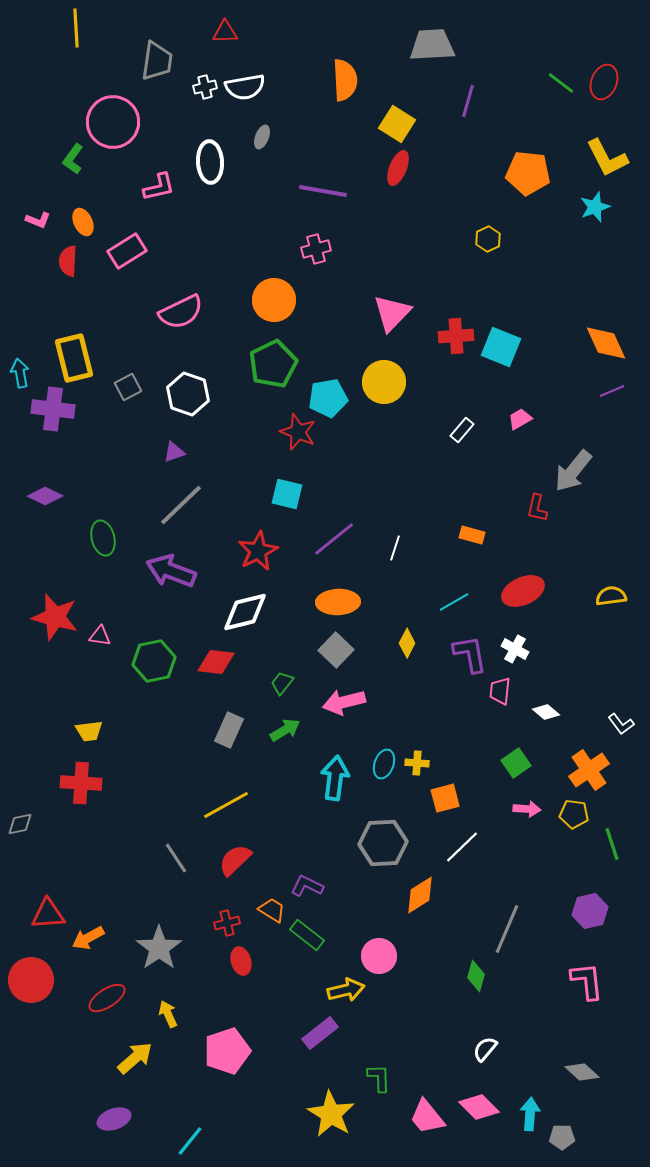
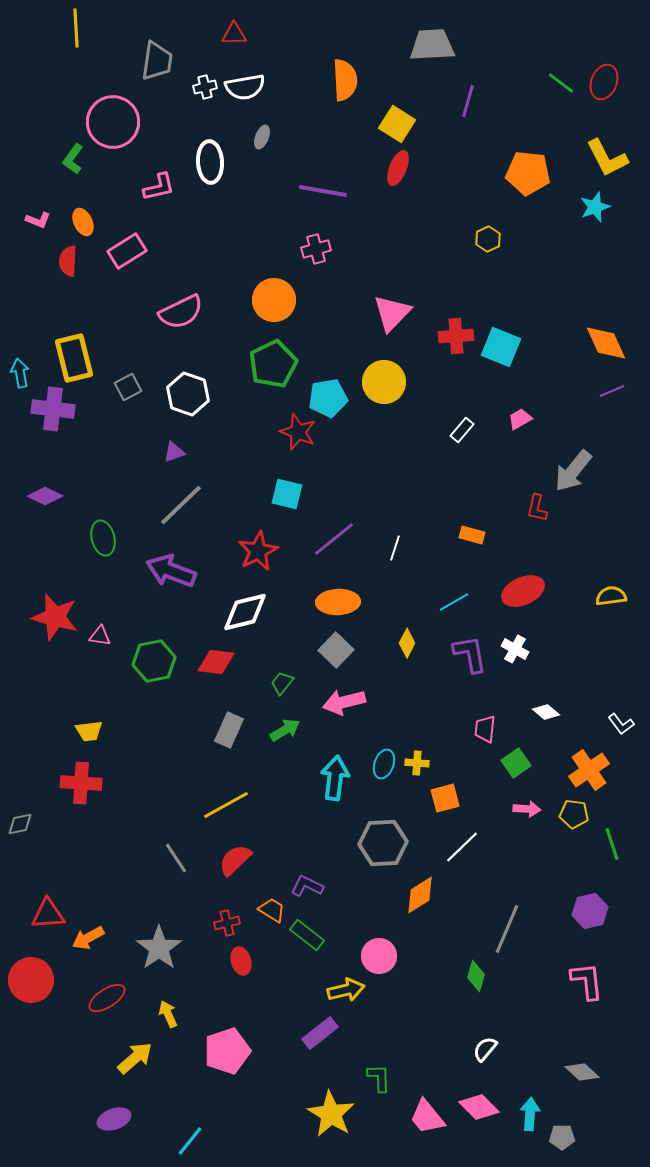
red triangle at (225, 32): moved 9 px right, 2 px down
pink trapezoid at (500, 691): moved 15 px left, 38 px down
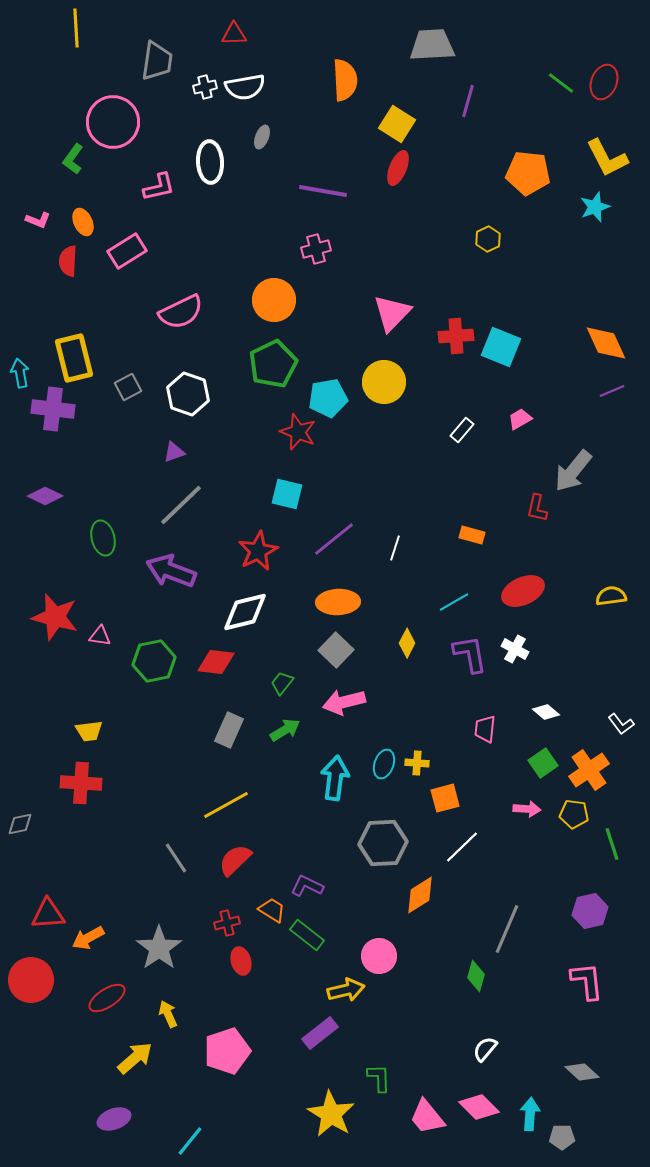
green square at (516, 763): moved 27 px right
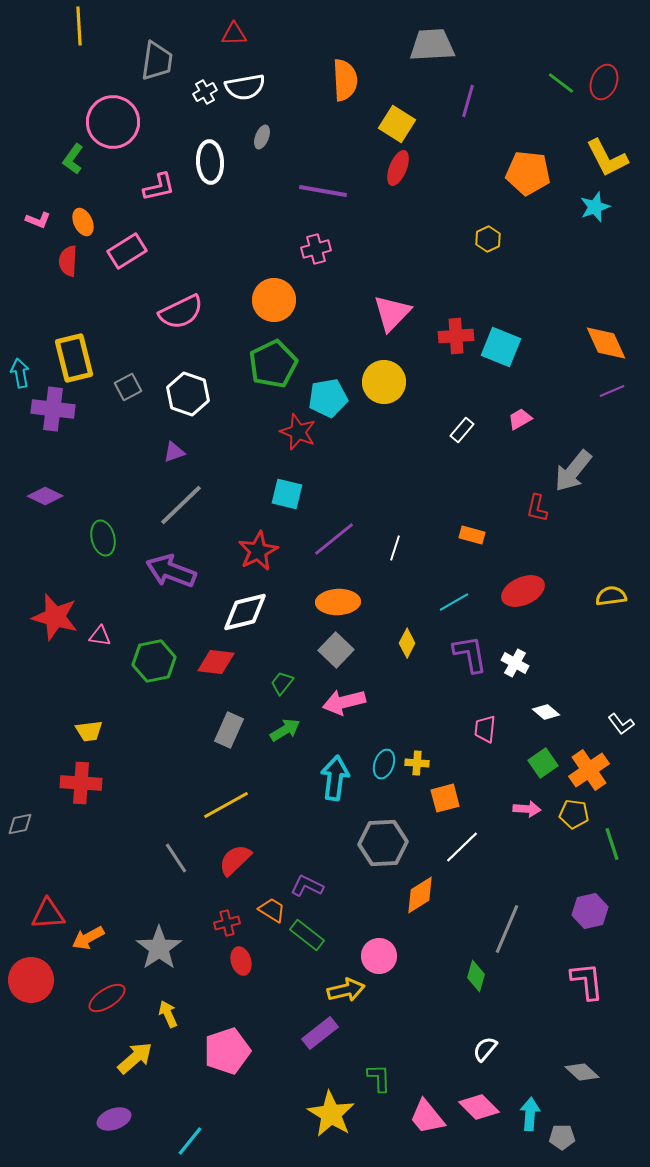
yellow line at (76, 28): moved 3 px right, 2 px up
white cross at (205, 87): moved 5 px down; rotated 15 degrees counterclockwise
white cross at (515, 649): moved 14 px down
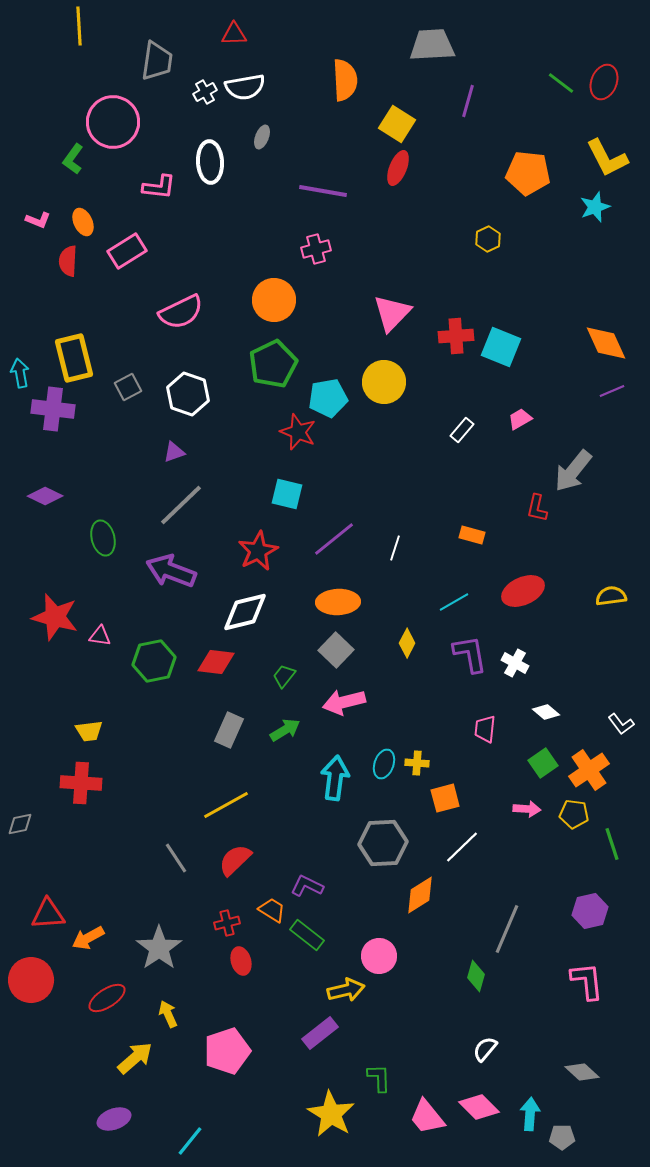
pink L-shape at (159, 187): rotated 20 degrees clockwise
green trapezoid at (282, 683): moved 2 px right, 7 px up
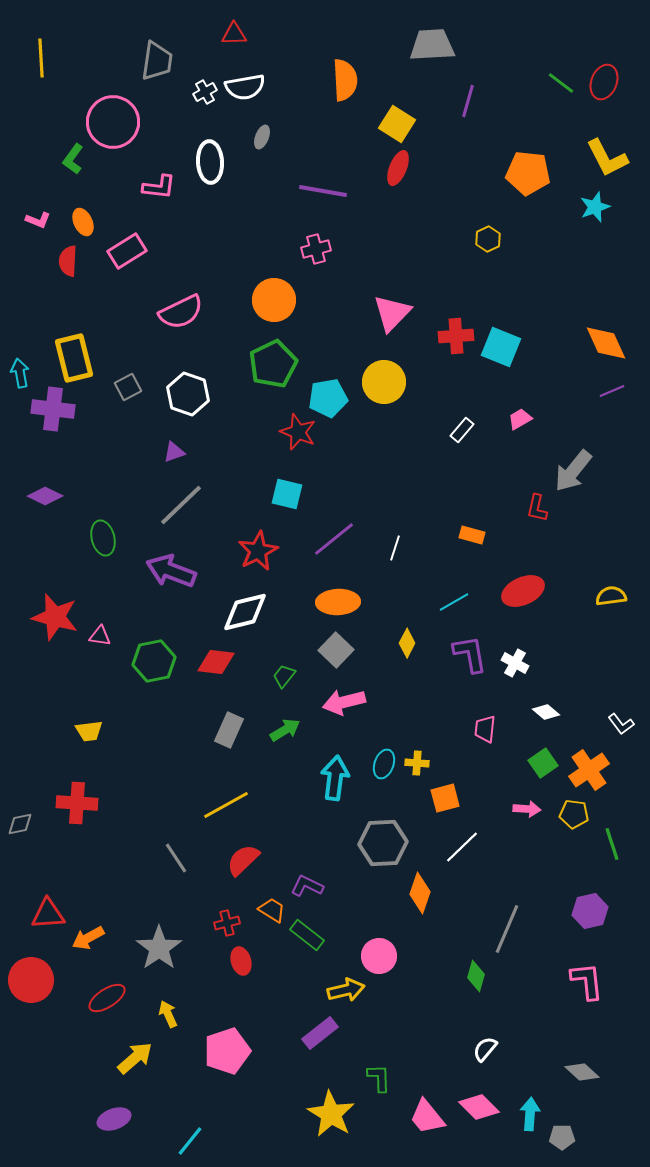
yellow line at (79, 26): moved 38 px left, 32 px down
red cross at (81, 783): moved 4 px left, 20 px down
red semicircle at (235, 860): moved 8 px right
orange diamond at (420, 895): moved 2 px up; rotated 39 degrees counterclockwise
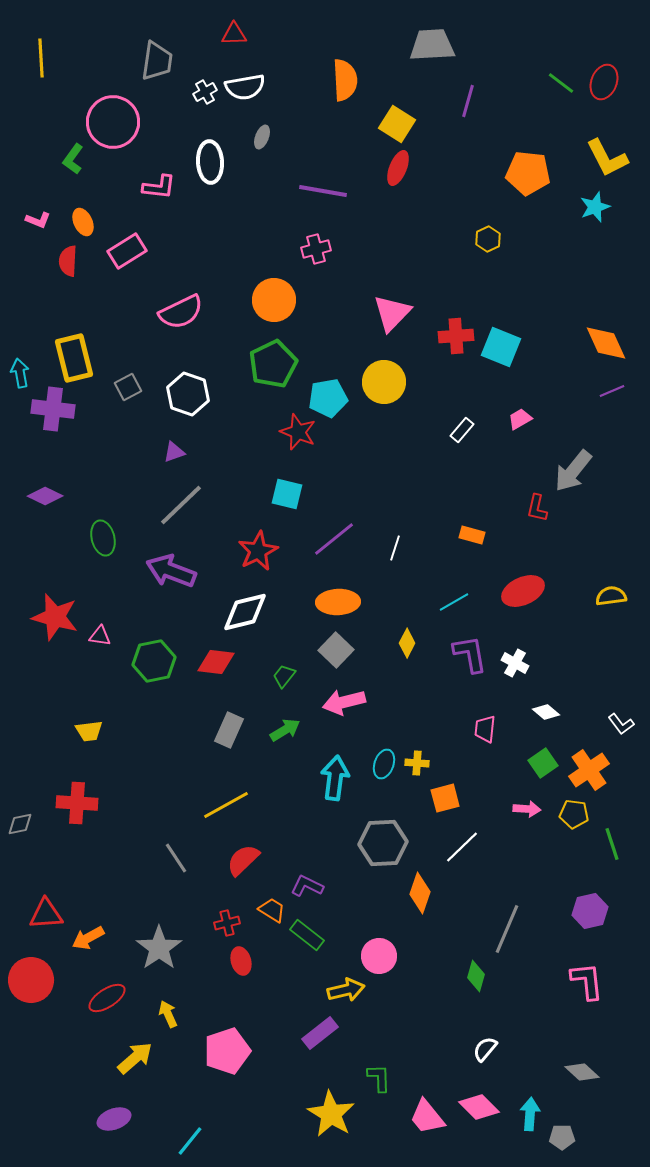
red triangle at (48, 914): moved 2 px left
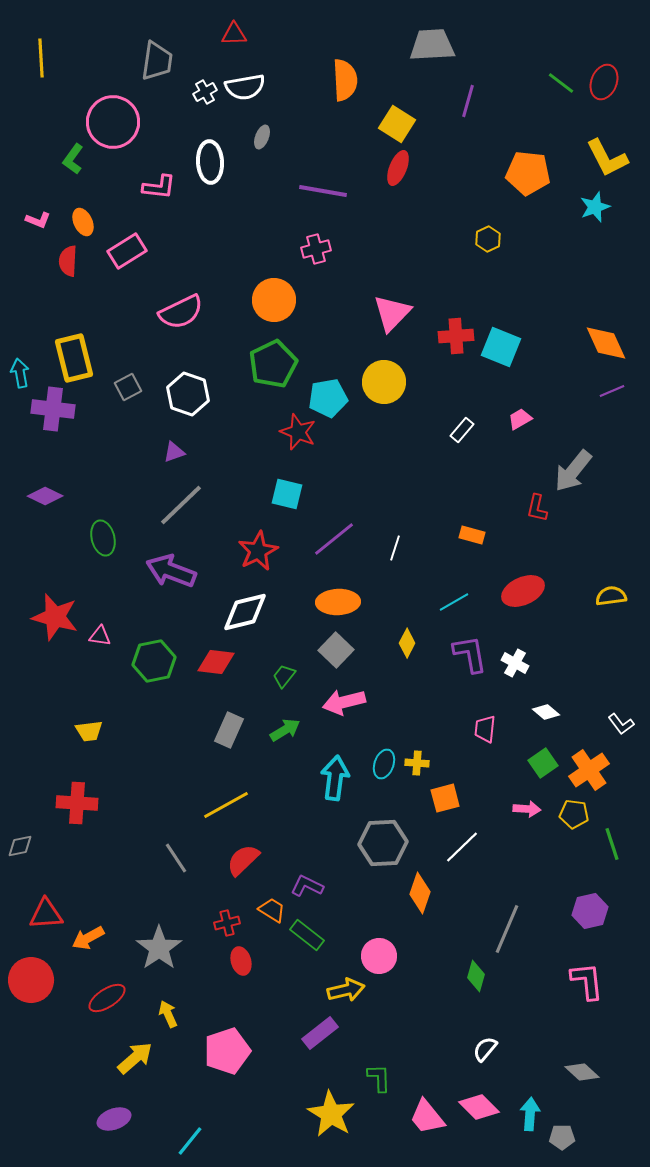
gray diamond at (20, 824): moved 22 px down
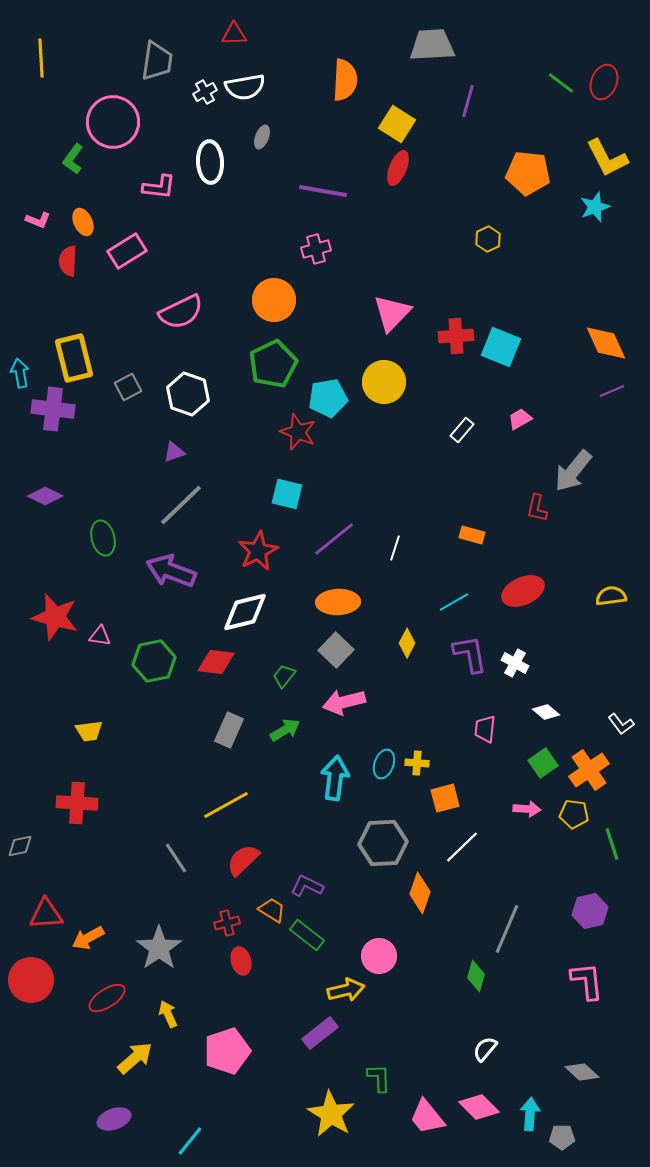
orange semicircle at (345, 80): rotated 6 degrees clockwise
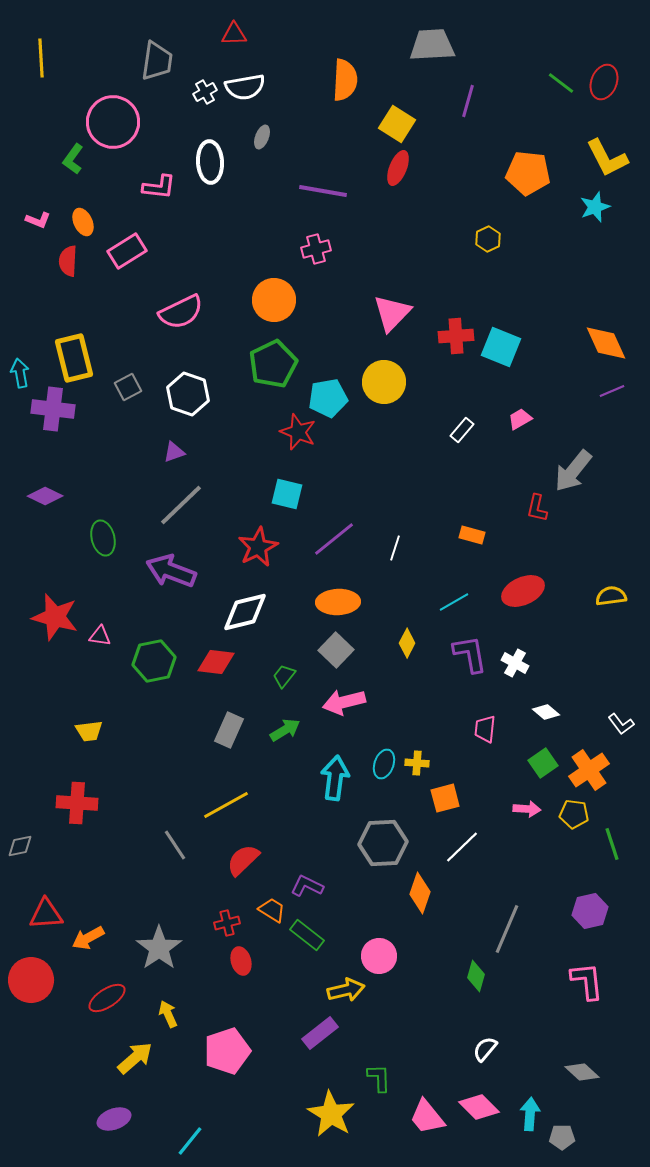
red star at (258, 551): moved 4 px up
gray line at (176, 858): moved 1 px left, 13 px up
